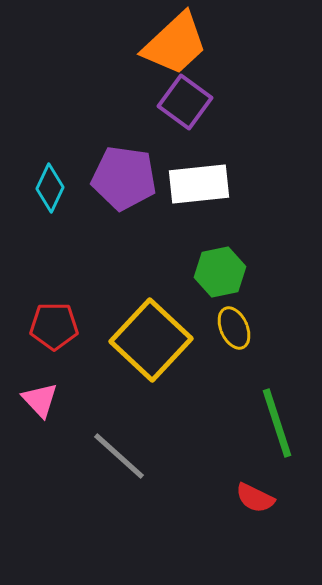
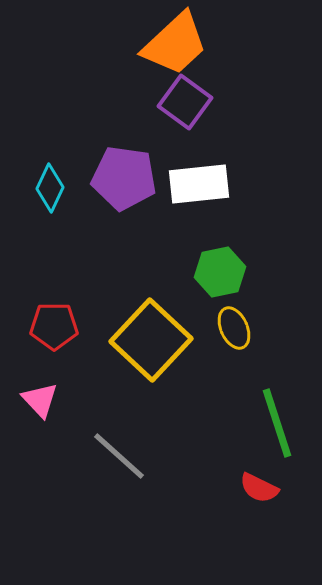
red semicircle: moved 4 px right, 10 px up
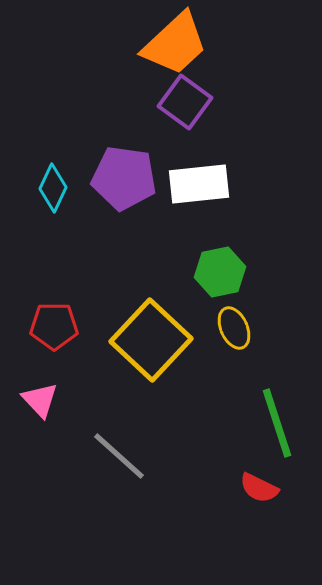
cyan diamond: moved 3 px right
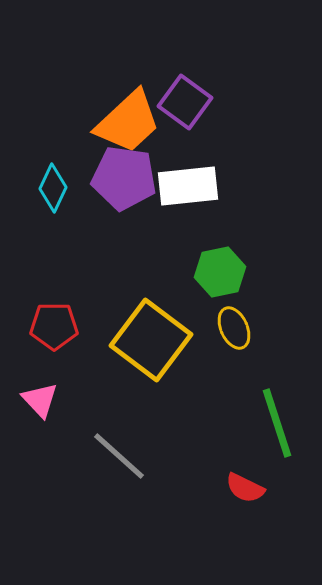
orange trapezoid: moved 47 px left, 78 px down
white rectangle: moved 11 px left, 2 px down
yellow square: rotated 6 degrees counterclockwise
red semicircle: moved 14 px left
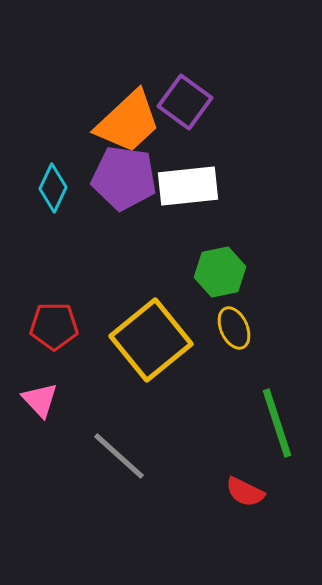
yellow square: rotated 14 degrees clockwise
red semicircle: moved 4 px down
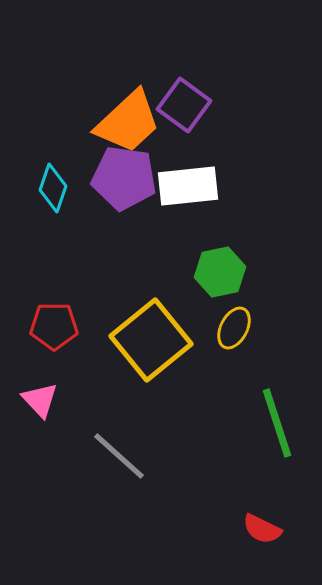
purple square: moved 1 px left, 3 px down
cyan diamond: rotated 6 degrees counterclockwise
yellow ellipse: rotated 51 degrees clockwise
red semicircle: moved 17 px right, 37 px down
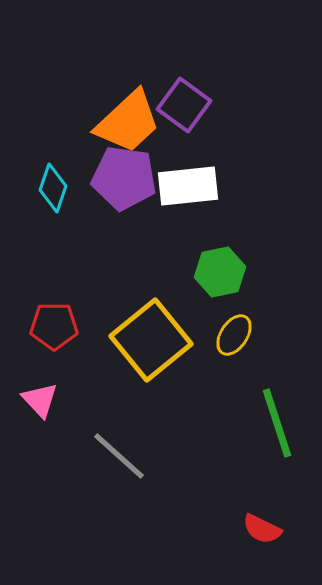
yellow ellipse: moved 7 px down; rotated 6 degrees clockwise
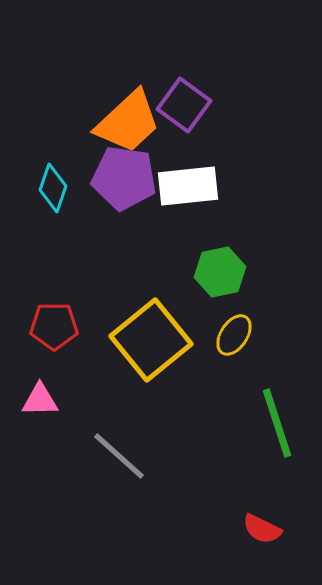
pink triangle: rotated 48 degrees counterclockwise
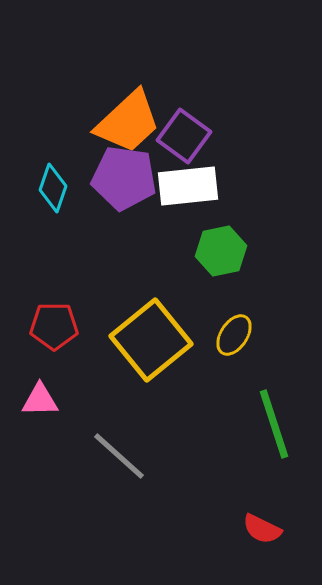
purple square: moved 31 px down
green hexagon: moved 1 px right, 21 px up
green line: moved 3 px left, 1 px down
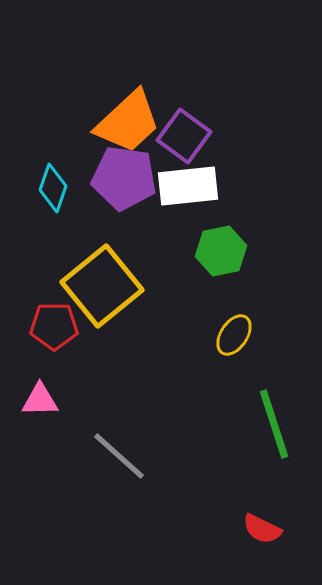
yellow square: moved 49 px left, 54 px up
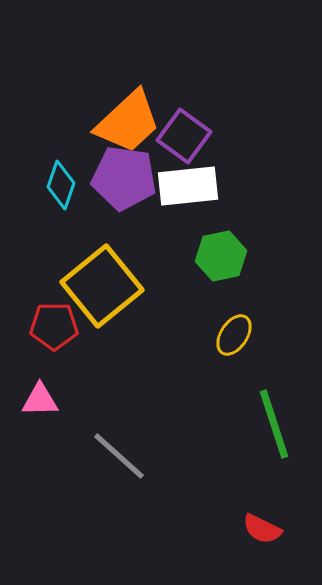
cyan diamond: moved 8 px right, 3 px up
green hexagon: moved 5 px down
